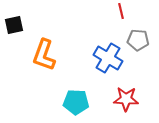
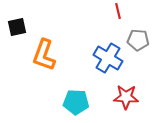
red line: moved 3 px left
black square: moved 3 px right, 2 px down
red star: moved 2 px up
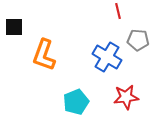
black square: moved 3 px left; rotated 12 degrees clockwise
blue cross: moved 1 px left, 1 px up
red star: rotated 10 degrees counterclockwise
cyan pentagon: rotated 25 degrees counterclockwise
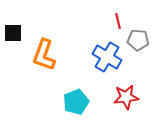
red line: moved 10 px down
black square: moved 1 px left, 6 px down
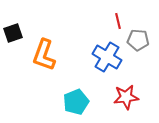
black square: rotated 18 degrees counterclockwise
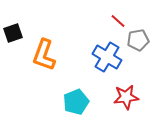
red line: rotated 35 degrees counterclockwise
gray pentagon: rotated 15 degrees counterclockwise
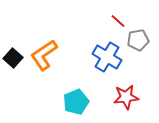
black square: moved 25 px down; rotated 30 degrees counterclockwise
orange L-shape: rotated 36 degrees clockwise
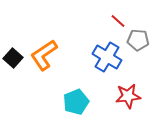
gray pentagon: rotated 15 degrees clockwise
red star: moved 2 px right, 1 px up
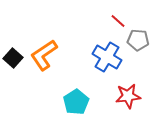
cyan pentagon: rotated 10 degrees counterclockwise
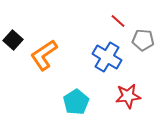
gray pentagon: moved 5 px right
black square: moved 18 px up
